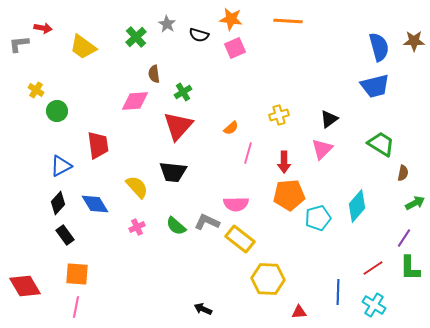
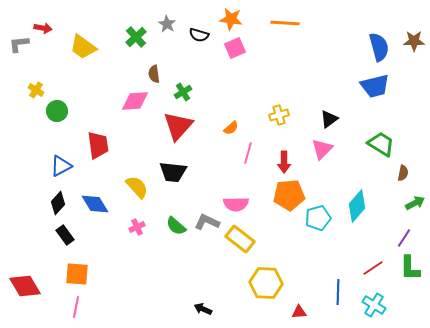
orange line at (288, 21): moved 3 px left, 2 px down
yellow hexagon at (268, 279): moved 2 px left, 4 px down
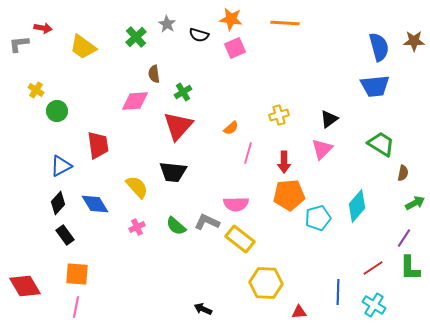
blue trapezoid at (375, 86): rotated 8 degrees clockwise
